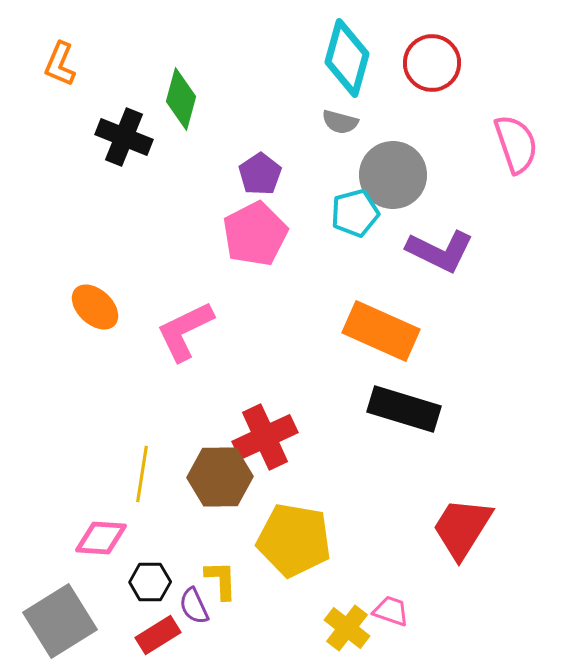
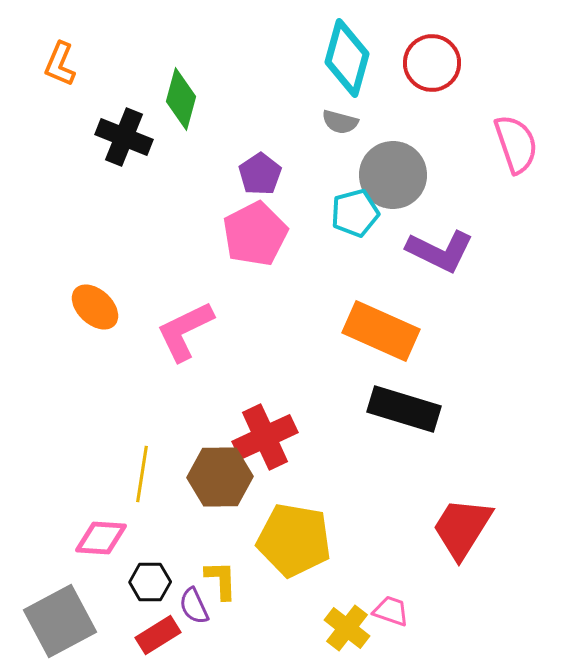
gray square: rotated 4 degrees clockwise
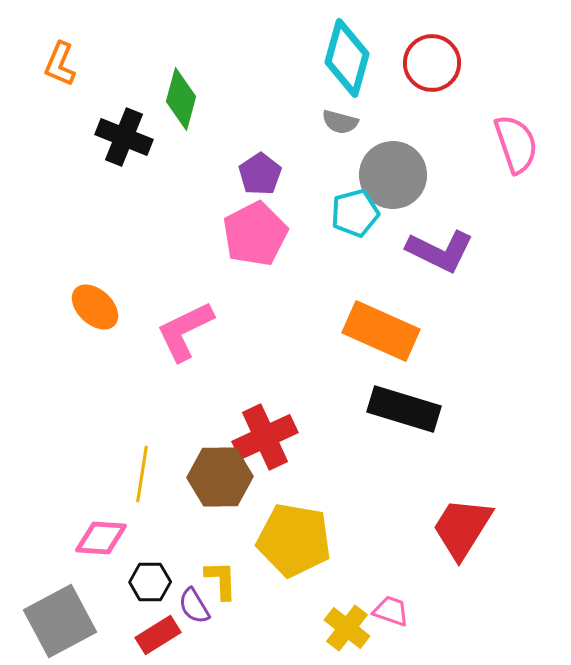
purple semicircle: rotated 6 degrees counterclockwise
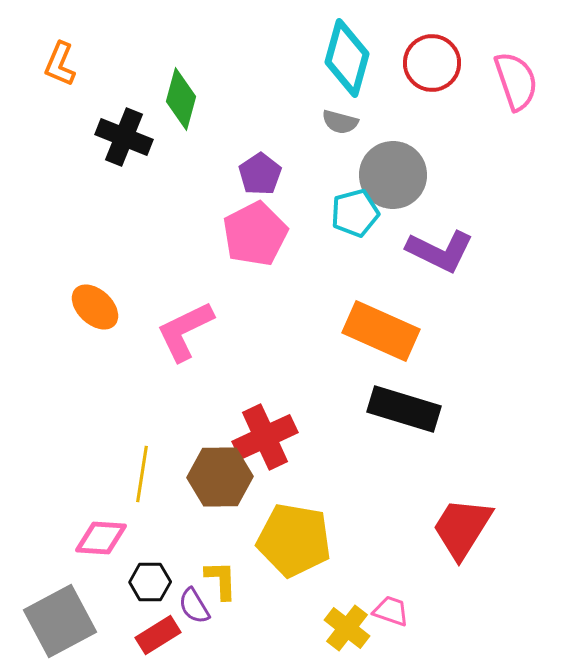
pink semicircle: moved 63 px up
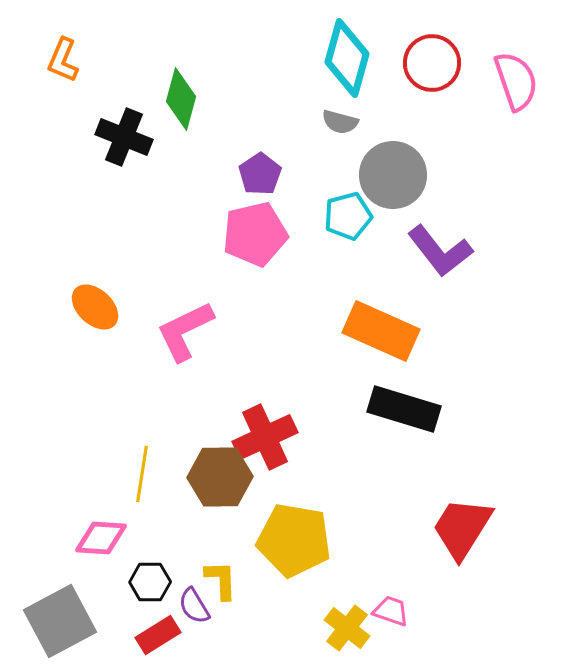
orange L-shape: moved 3 px right, 4 px up
cyan pentagon: moved 7 px left, 3 px down
pink pentagon: rotated 14 degrees clockwise
purple L-shape: rotated 26 degrees clockwise
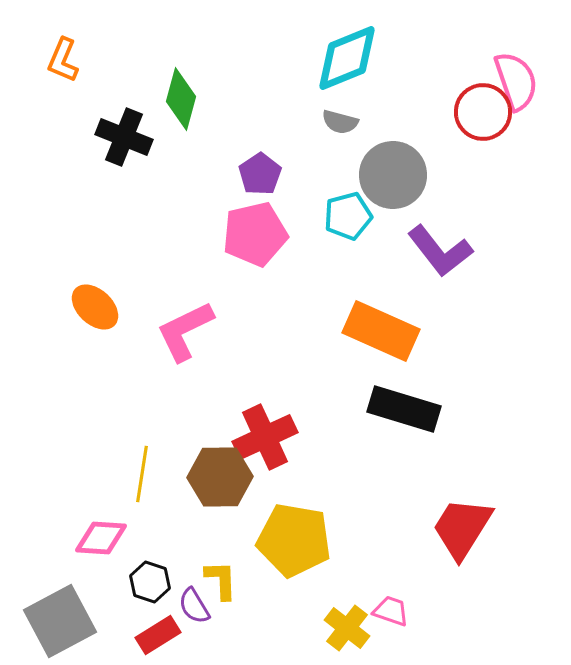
cyan diamond: rotated 52 degrees clockwise
red circle: moved 51 px right, 49 px down
black hexagon: rotated 18 degrees clockwise
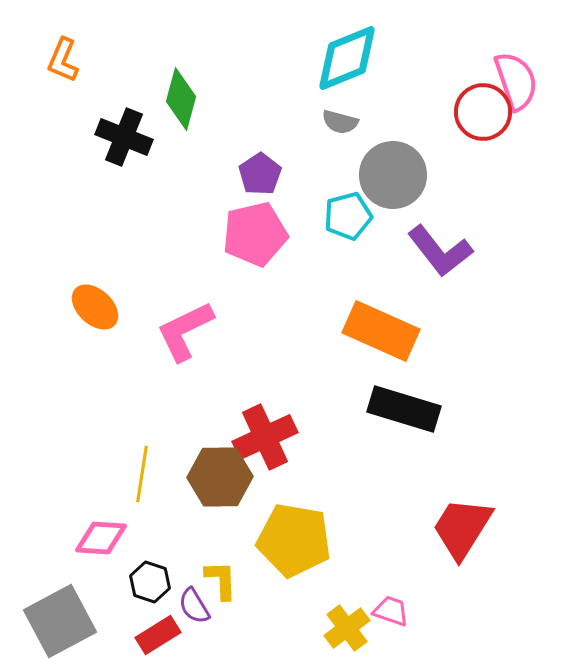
yellow cross: rotated 15 degrees clockwise
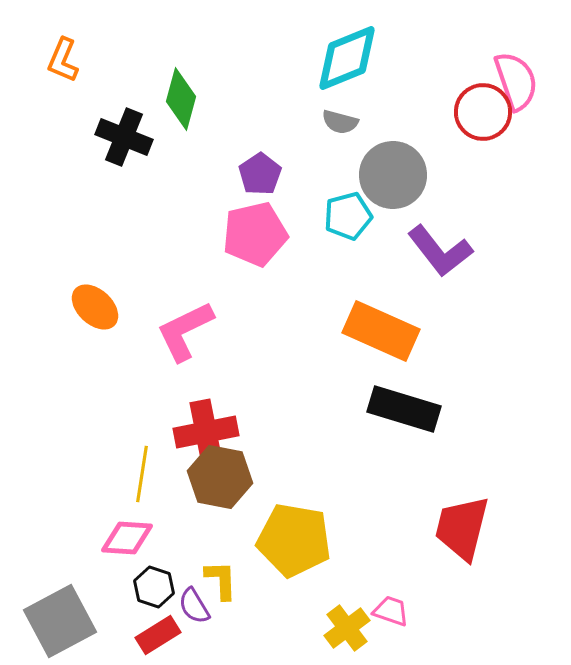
red cross: moved 59 px left, 5 px up; rotated 14 degrees clockwise
brown hexagon: rotated 12 degrees clockwise
red trapezoid: rotated 18 degrees counterclockwise
pink diamond: moved 26 px right
black hexagon: moved 4 px right, 5 px down
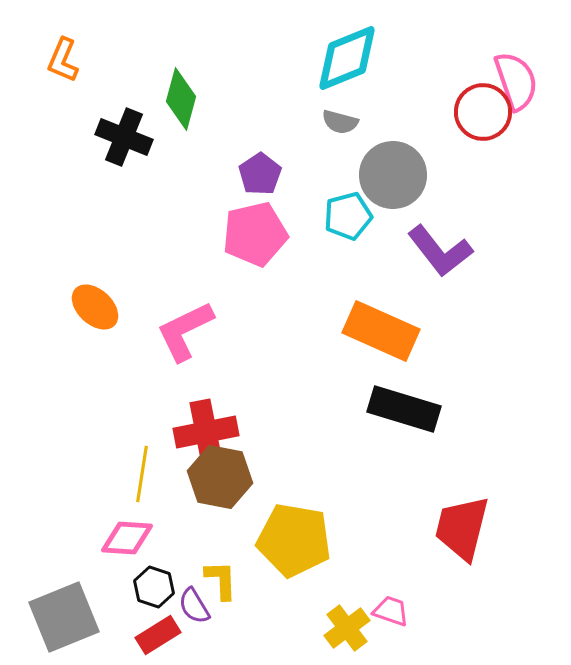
gray square: moved 4 px right, 4 px up; rotated 6 degrees clockwise
